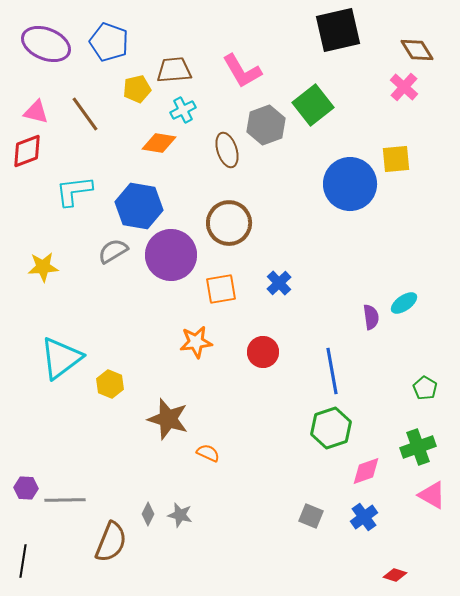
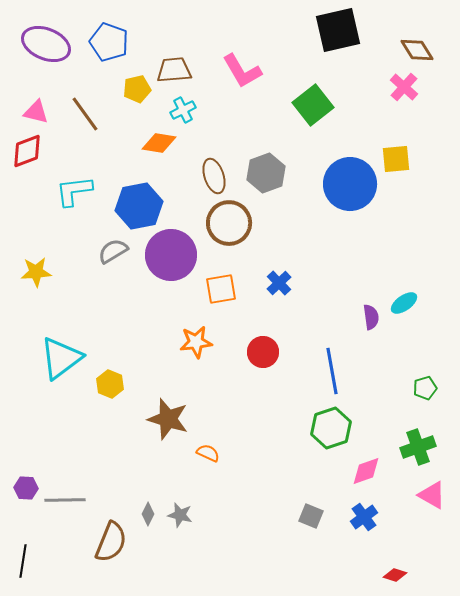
gray hexagon at (266, 125): moved 48 px down
brown ellipse at (227, 150): moved 13 px left, 26 px down
blue hexagon at (139, 206): rotated 21 degrees counterclockwise
yellow star at (43, 267): moved 7 px left, 5 px down
green pentagon at (425, 388): rotated 25 degrees clockwise
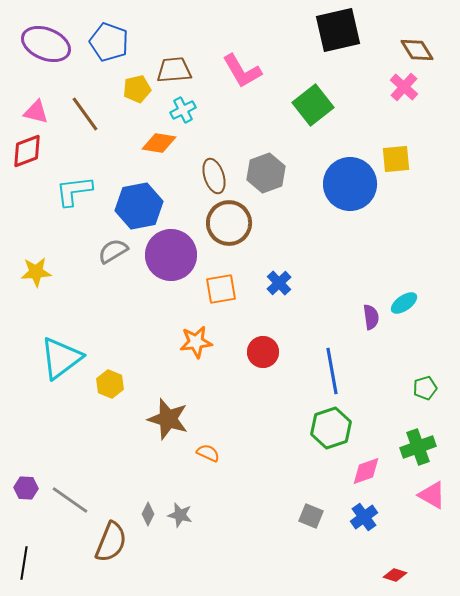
gray line at (65, 500): moved 5 px right; rotated 36 degrees clockwise
black line at (23, 561): moved 1 px right, 2 px down
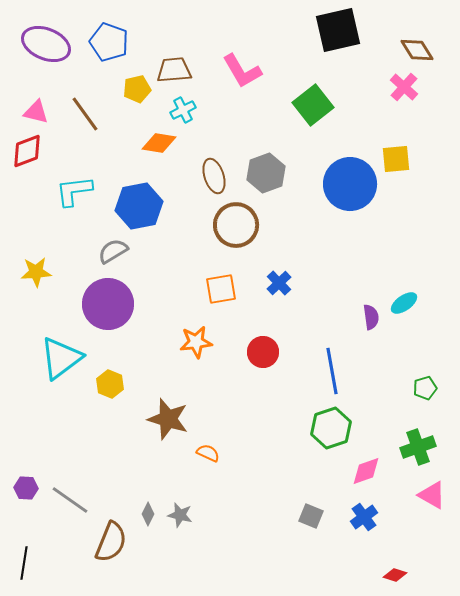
brown circle at (229, 223): moved 7 px right, 2 px down
purple circle at (171, 255): moved 63 px left, 49 px down
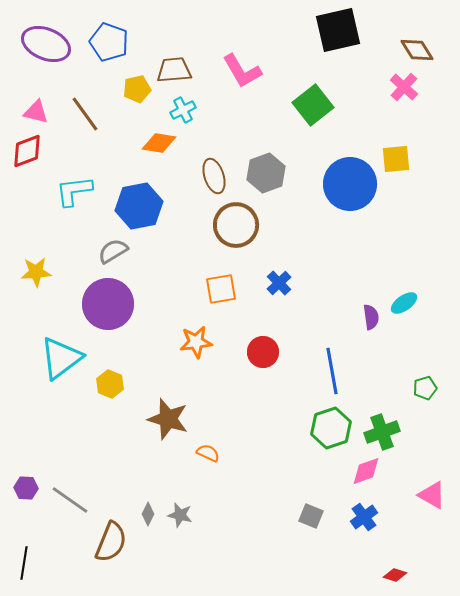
green cross at (418, 447): moved 36 px left, 15 px up
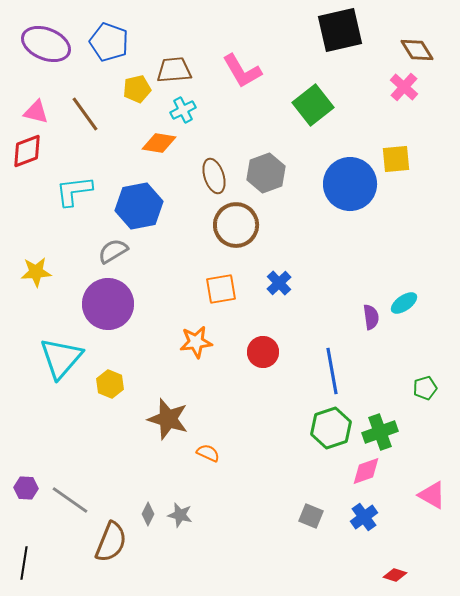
black square at (338, 30): moved 2 px right
cyan triangle at (61, 358): rotated 12 degrees counterclockwise
green cross at (382, 432): moved 2 px left
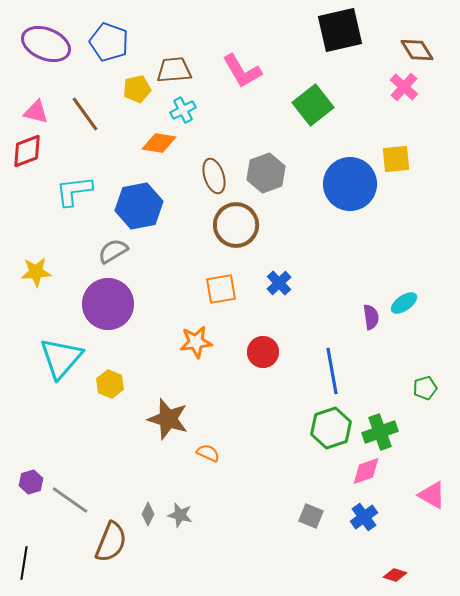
purple hexagon at (26, 488): moved 5 px right, 6 px up; rotated 20 degrees counterclockwise
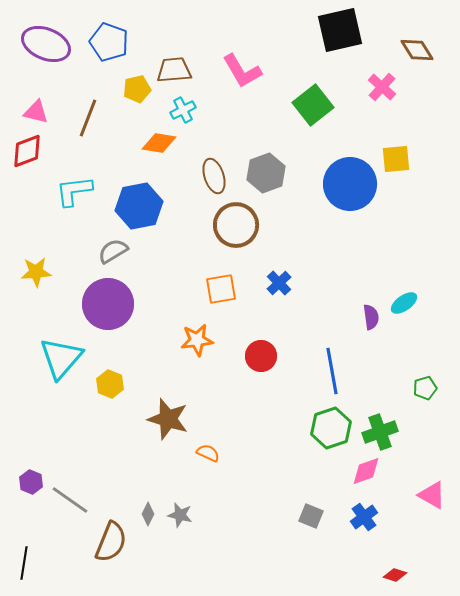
pink cross at (404, 87): moved 22 px left
brown line at (85, 114): moved 3 px right, 4 px down; rotated 57 degrees clockwise
orange star at (196, 342): moved 1 px right, 2 px up
red circle at (263, 352): moved 2 px left, 4 px down
purple hexagon at (31, 482): rotated 20 degrees counterclockwise
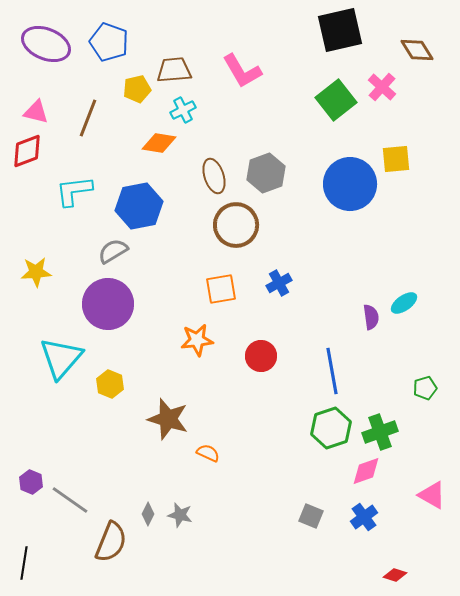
green square at (313, 105): moved 23 px right, 5 px up
blue cross at (279, 283): rotated 15 degrees clockwise
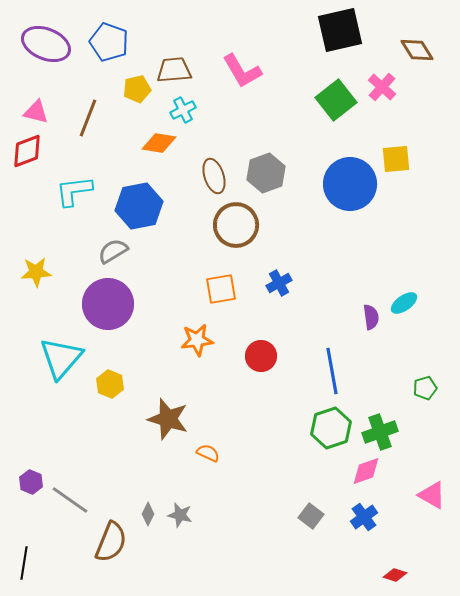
gray square at (311, 516): rotated 15 degrees clockwise
